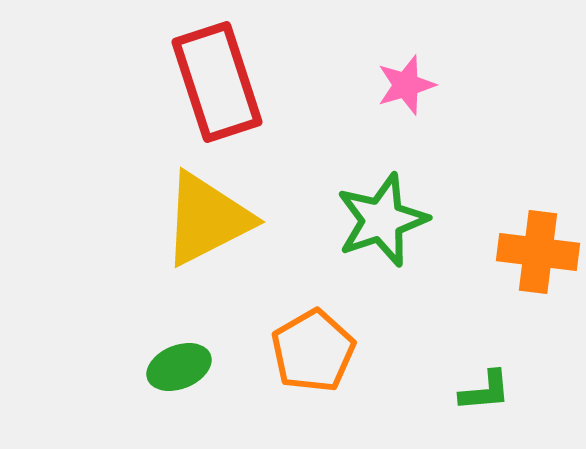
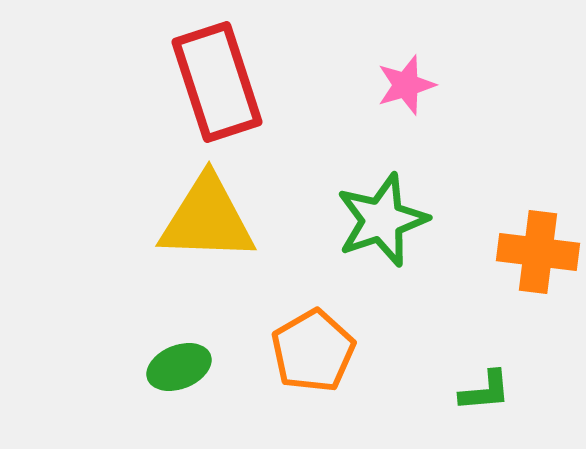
yellow triangle: rotated 29 degrees clockwise
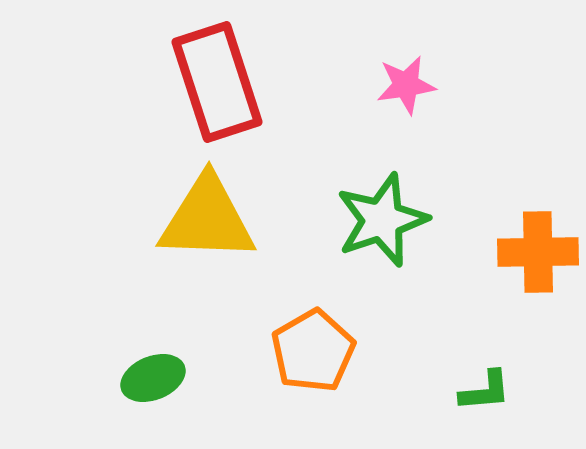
pink star: rotated 8 degrees clockwise
orange cross: rotated 8 degrees counterclockwise
green ellipse: moved 26 px left, 11 px down
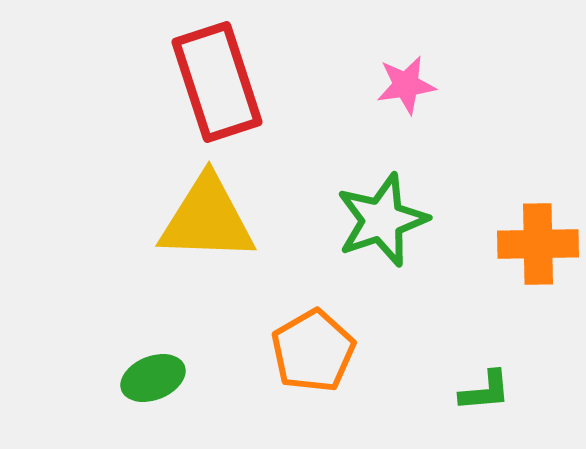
orange cross: moved 8 px up
